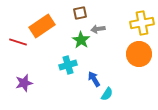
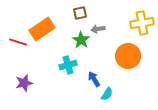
orange rectangle: moved 3 px down
orange circle: moved 11 px left, 2 px down
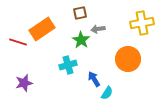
orange circle: moved 3 px down
cyan semicircle: moved 1 px up
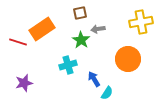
yellow cross: moved 1 px left, 1 px up
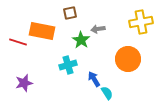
brown square: moved 10 px left
orange rectangle: moved 2 px down; rotated 45 degrees clockwise
cyan semicircle: rotated 64 degrees counterclockwise
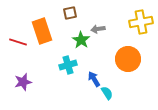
orange rectangle: rotated 60 degrees clockwise
purple star: moved 1 px left, 1 px up
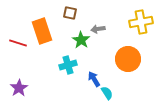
brown square: rotated 24 degrees clockwise
red line: moved 1 px down
purple star: moved 4 px left, 6 px down; rotated 18 degrees counterclockwise
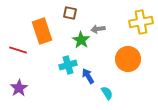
red line: moved 7 px down
blue arrow: moved 6 px left, 3 px up
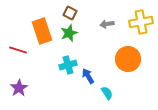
brown square: rotated 16 degrees clockwise
gray arrow: moved 9 px right, 5 px up
green star: moved 12 px left, 7 px up; rotated 18 degrees clockwise
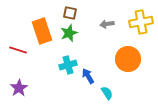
brown square: rotated 16 degrees counterclockwise
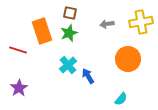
cyan cross: rotated 24 degrees counterclockwise
cyan semicircle: moved 14 px right, 6 px down; rotated 72 degrees clockwise
